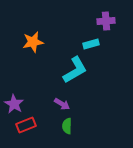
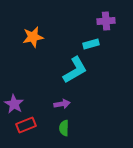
orange star: moved 5 px up
purple arrow: rotated 42 degrees counterclockwise
green semicircle: moved 3 px left, 2 px down
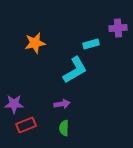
purple cross: moved 12 px right, 7 px down
orange star: moved 2 px right, 6 px down
purple star: rotated 30 degrees counterclockwise
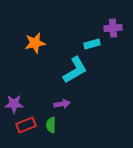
purple cross: moved 5 px left
cyan rectangle: moved 1 px right
green semicircle: moved 13 px left, 3 px up
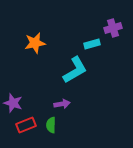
purple cross: rotated 12 degrees counterclockwise
purple star: moved 1 px left, 1 px up; rotated 18 degrees clockwise
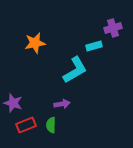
cyan rectangle: moved 2 px right, 2 px down
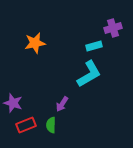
cyan L-shape: moved 14 px right, 4 px down
purple arrow: rotated 133 degrees clockwise
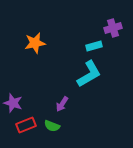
green semicircle: moved 1 px right, 1 px down; rotated 70 degrees counterclockwise
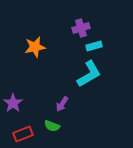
purple cross: moved 32 px left
orange star: moved 4 px down
purple star: rotated 18 degrees clockwise
red rectangle: moved 3 px left, 9 px down
